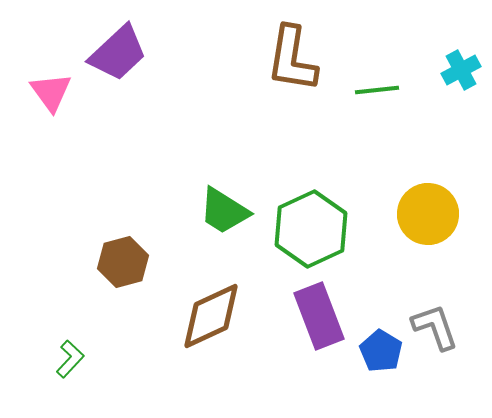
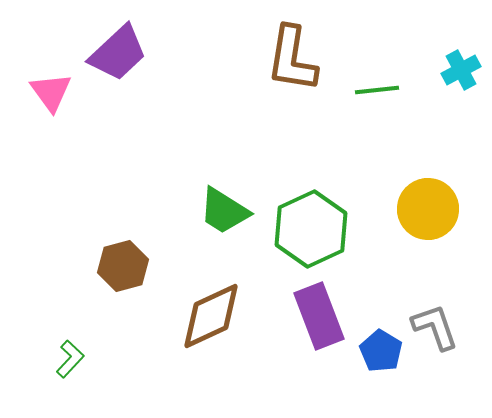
yellow circle: moved 5 px up
brown hexagon: moved 4 px down
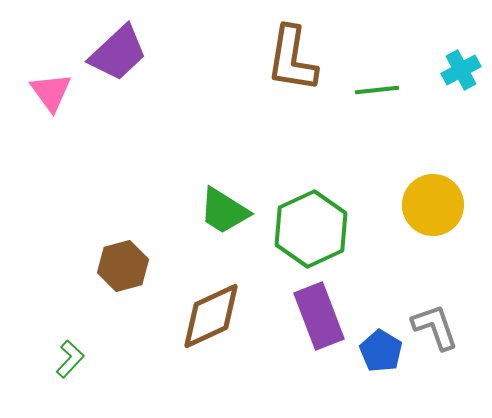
yellow circle: moved 5 px right, 4 px up
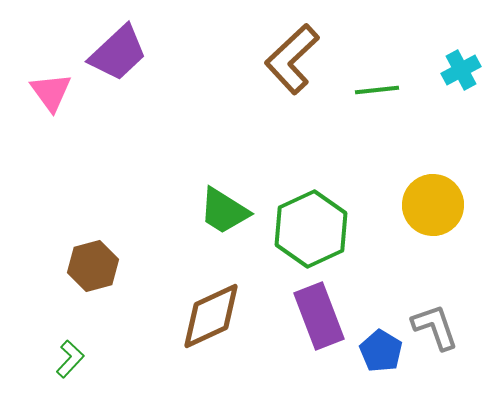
brown L-shape: rotated 38 degrees clockwise
brown hexagon: moved 30 px left
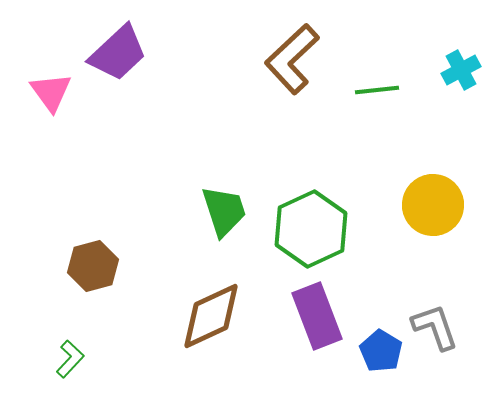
green trapezoid: rotated 140 degrees counterclockwise
purple rectangle: moved 2 px left
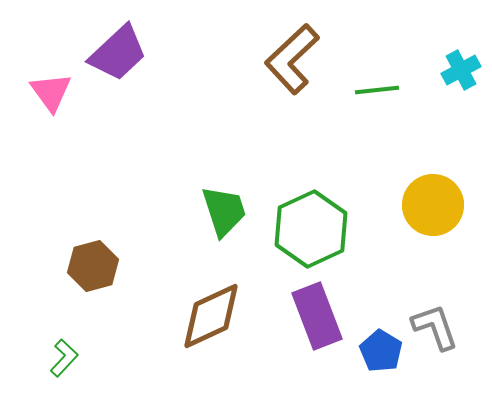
green L-shape: moved 6 px left, 1 px up
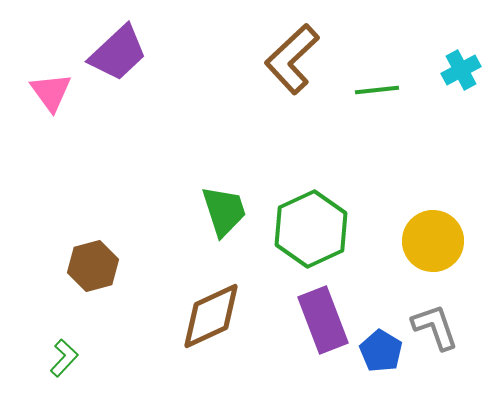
yellow circle: moved 36 px down
purple rectangle: moved 6 px right, 4 px down
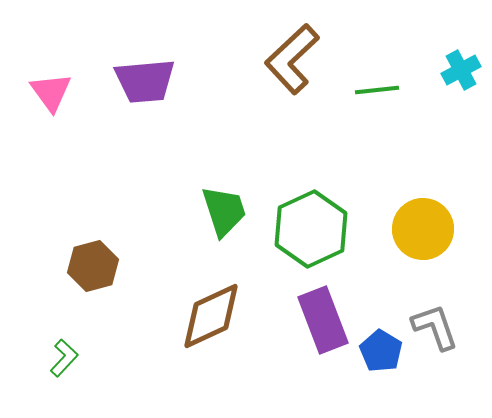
purple trapezoid: moved 27 px right, 28 px down; rotated 38 degrees clockwise
yellow circle: moved 10 px left, 12 px up
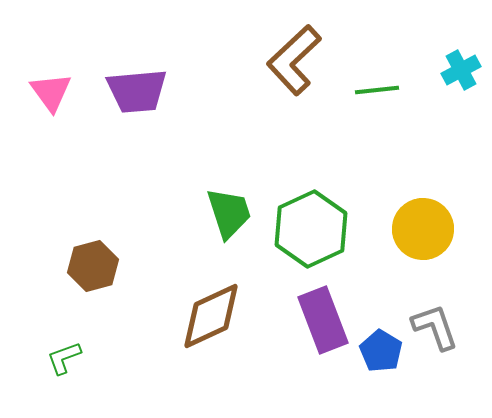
brown L-shape: moved 2 px right, 1 px down
purple trapezoid: moved 8 px left, 10 px down
green trapezoid: moved 5 px right, 2 px down
green L-shape: rotated 153 degrees counterclockwise
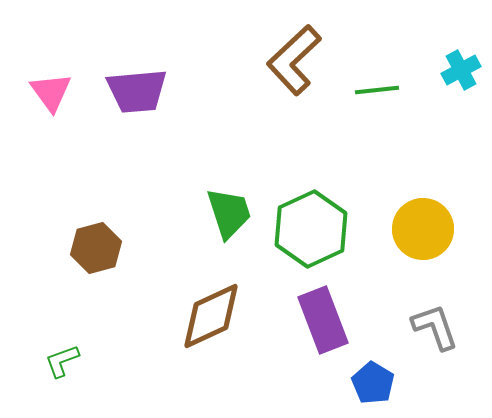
brown hexagon: moved 3 px right, 18 px up
blue pentagon: moved 8 px left, 32 px down
green L-shape: moved 2 px left, 3 px down
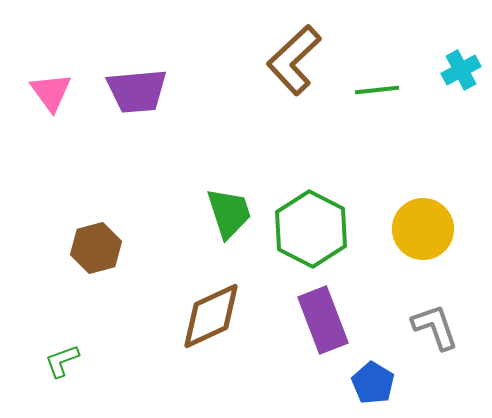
green hexagon: rotated 8 degrees counterclockwise
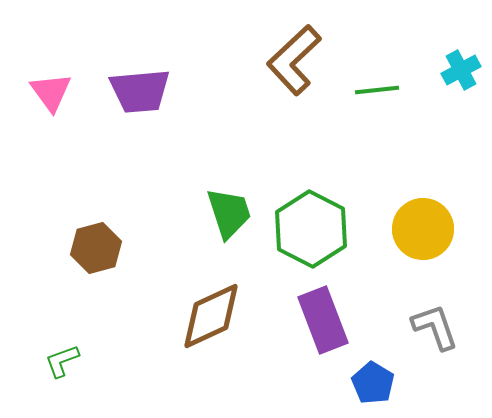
purple trapezoid: moved 3 px right
